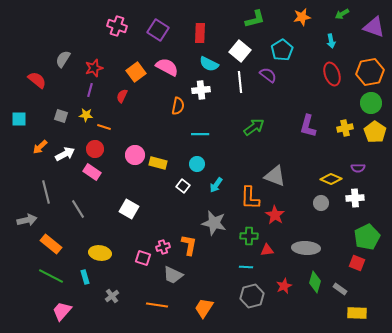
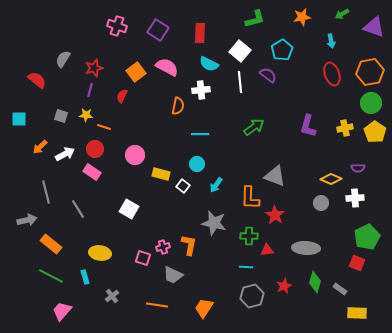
yellow rectangle at (158, 163): moved 3 px right, 11 px down
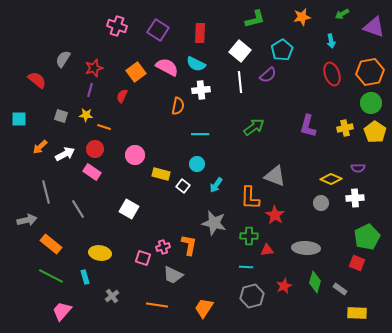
cyan semicircle at (209, 64): moved 13 px left
purple semicircle at (268, 75): rotated 102 degrees clockwise
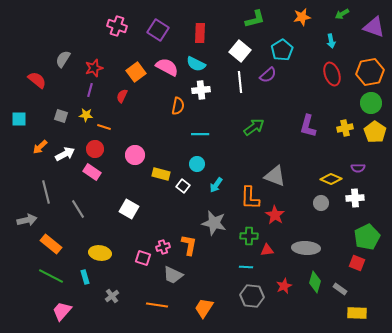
gray hexagon at (252, 296): rotated 20 degrees clockwise
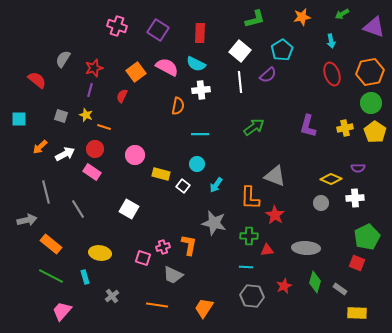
yellow star at (86, 115): rotated 16 degrees clockwise
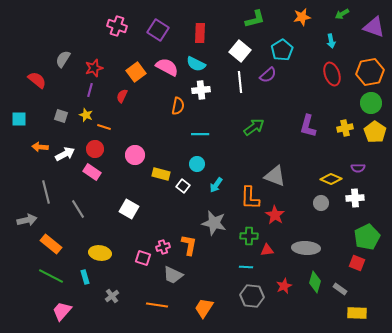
orange arrow at (40, 147): rotated 49 degrees clockwise
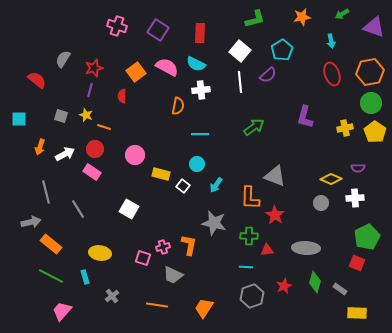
red semicircle at (122, 96): rotated 24 degrees counterclockwise
purple L-shape at (308, 126): moved 3 px left, 9 px up
orange arrow at (40, 147): rotated 77 degrees counterclockwise
gray arrow at (27, 220): moved 4 px right, 2 px down
gray hexagon at (252, 296): rotated 25 degrees counterclockwise
